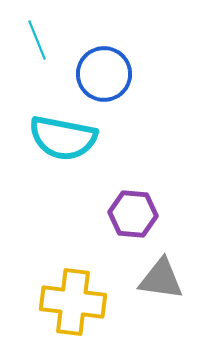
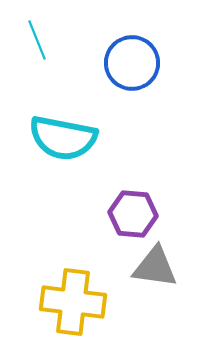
blue circle: moved 28 px right, 11 px up
gray triangle: moved 6 px left, 12 px up
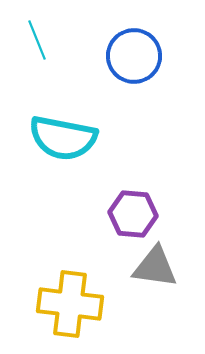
blue circle: moved 2 px right, 7 px up
yellow cross: moved 3 px left, 2 px down
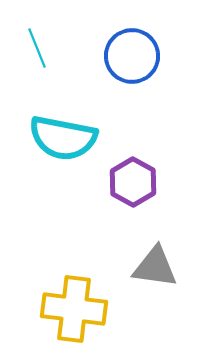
cyan line: moved 8 px down
blue circle: moved 2 px left
purple hexagon: moved 32 px up; rotated 24 degrees clockwise
yellow cross: moved 4 px right, 5 px down
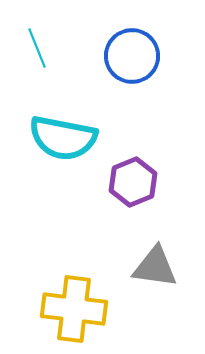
purple hexagon: rotated 9 degrees clockwise
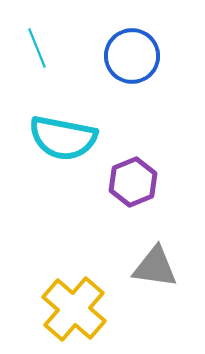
yellow cross: rotated 34 degrees clockwise
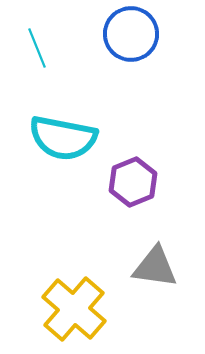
blue circle: moved 1 px left, 22 px up
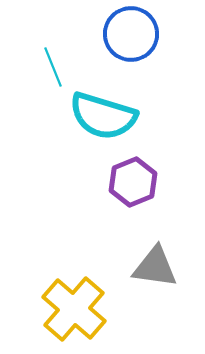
cyan line: moved 16 px right, 19 px down
cyan semicircle: moved 40 px right, 22 px up; rotated 6 degrees clockwise
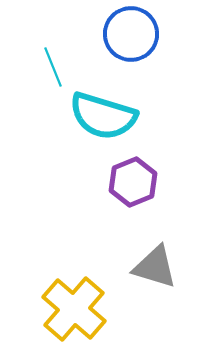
gray triangle: rotated 9 degrees clockwise
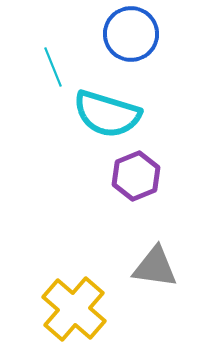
cyan semicircle: moved 4 px right, 2 px up
purple hexagon: moved 3 px right, 6 px up
gray triangle: rotated 9 degrees counterclockwise
